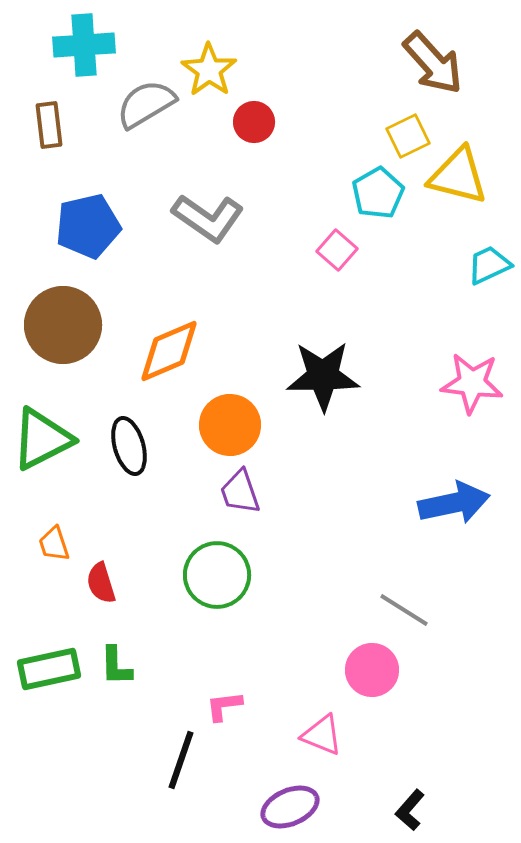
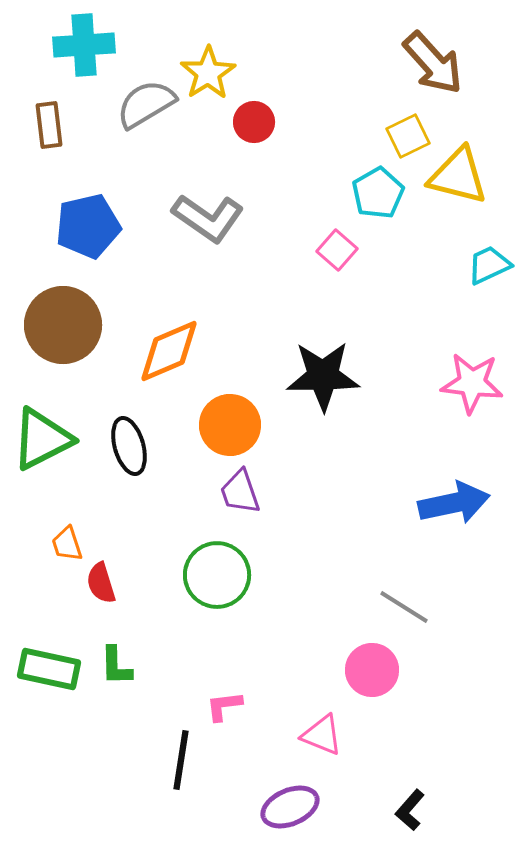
yellow star: moved 1 px left, 3 px down; rotated 4 degrees clockwise
orange trapezoid: moved 13 px right
gray line: moved 3 px up
green rectangle: rotated 24 degrees clockwise
black line: rotated 10 degrees counterclockwise
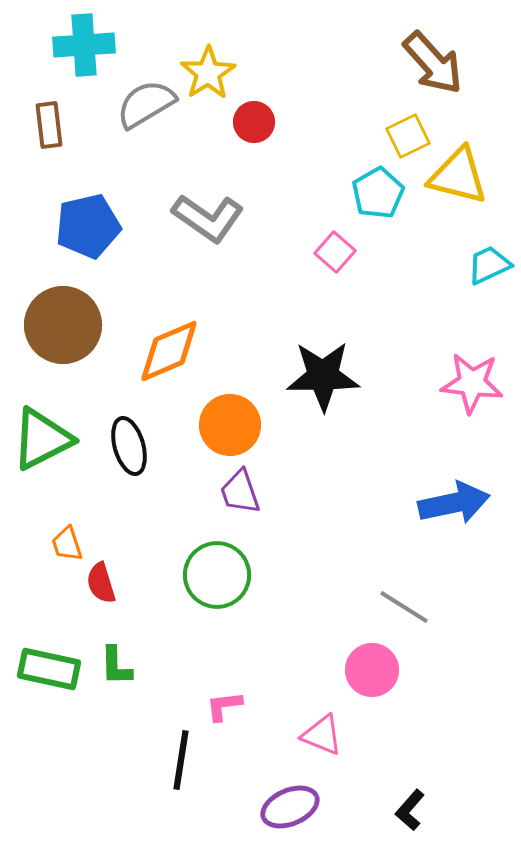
pink square: moved 2 px left, 2 px down
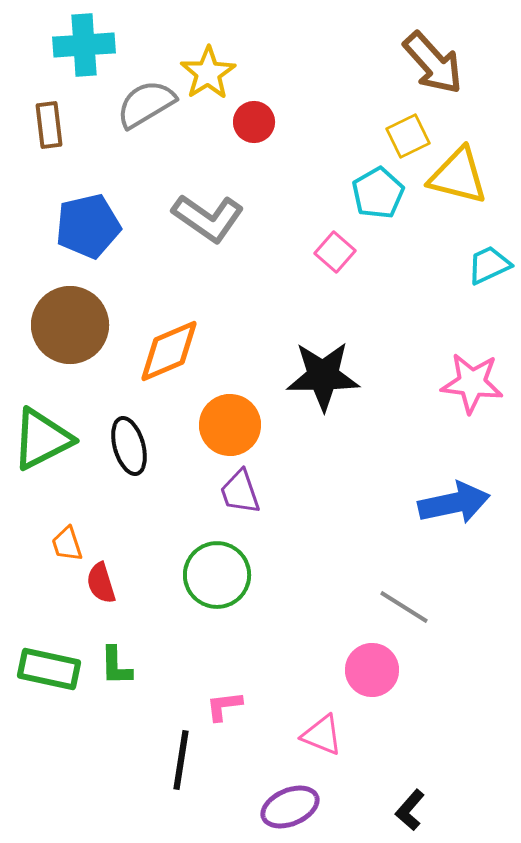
brown circle: moved 7 px right
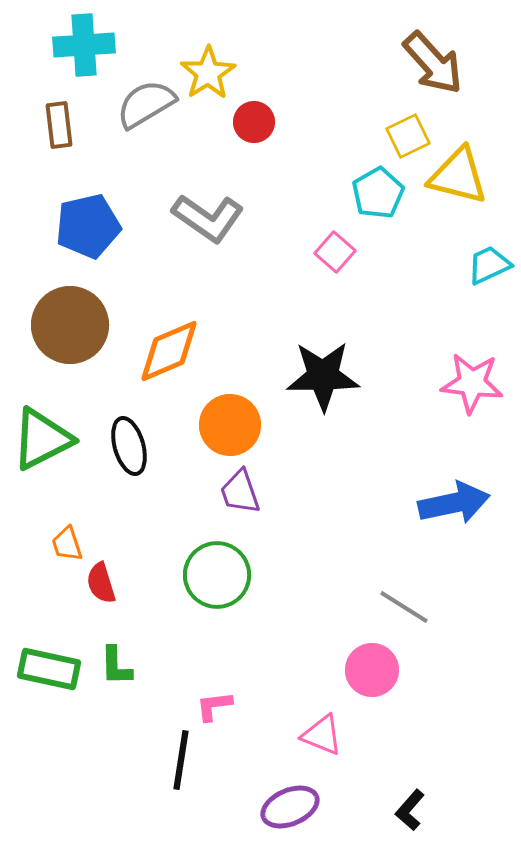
brown rectangle: moved 10 px right
pink L-shape: moved 10 px left
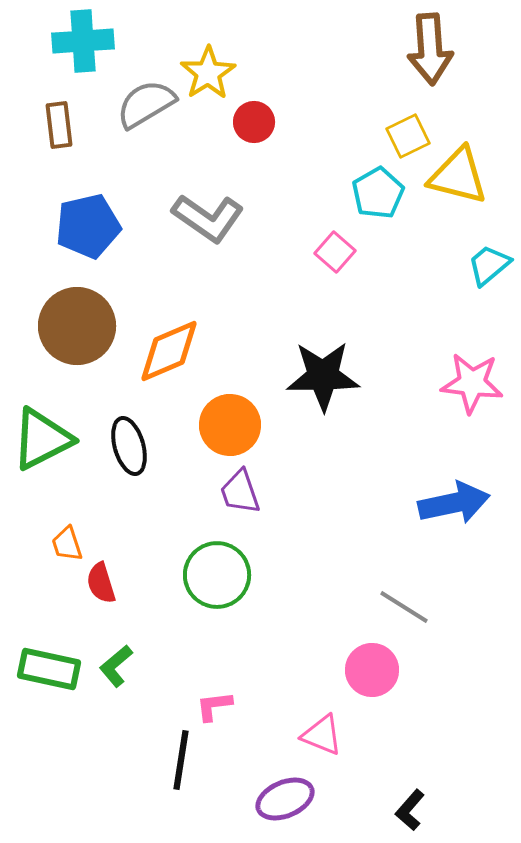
cyan cross: moved 1 px left, 4 px up
brown arrow: moved 3 px left, 14 px up; rotated 38 degrees clockwise
cyan trapezoid: rotated 15 degrees counterclockwise
brown circle: moved 7 px right, 1 px down
green L-shape: rotated 51 degrees clockwise
purple ellipse: moved 5 px left, 8 px up
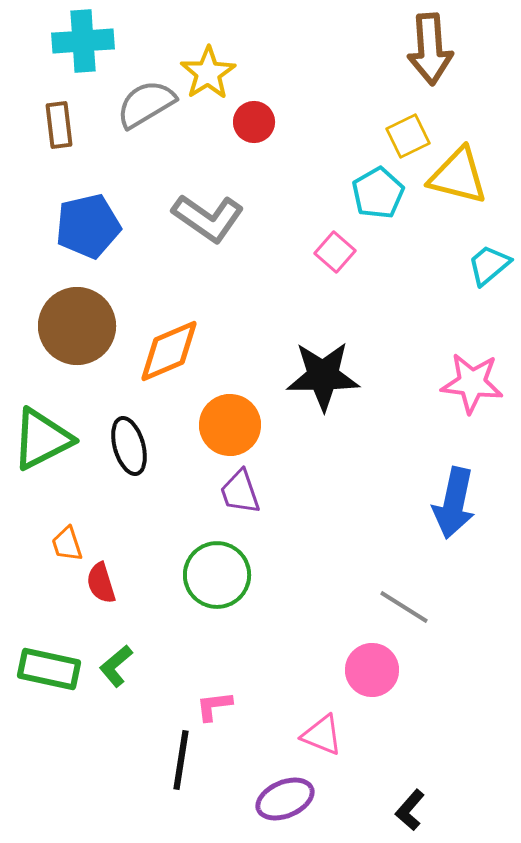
blue arrow: rotated 114 degrees clockwise
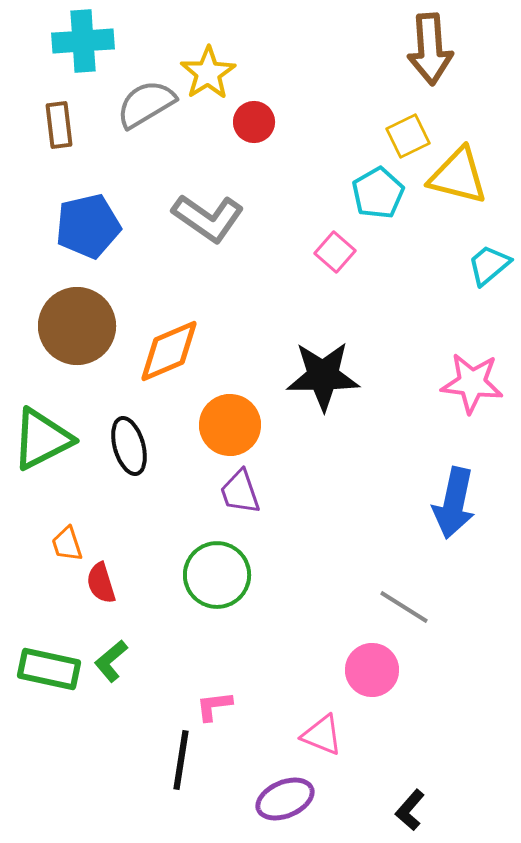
green L-shape: moved 5 px left, 5 px up
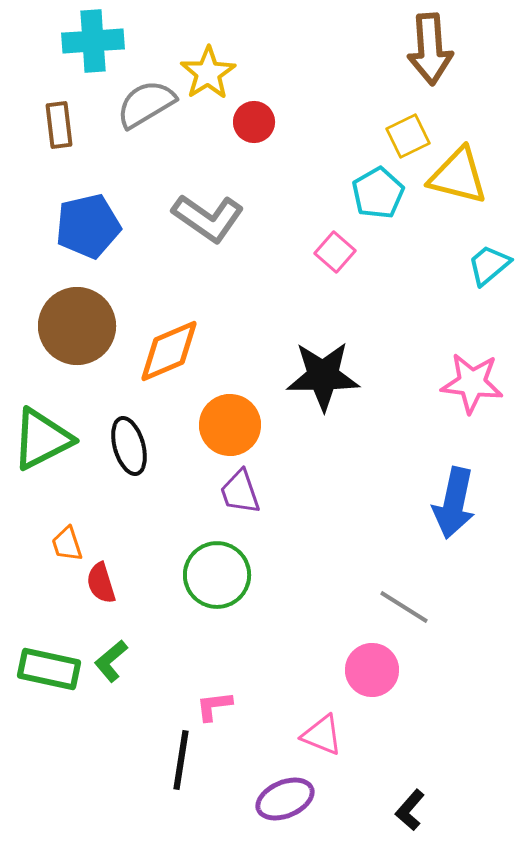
cyan cross: moved 10 px right
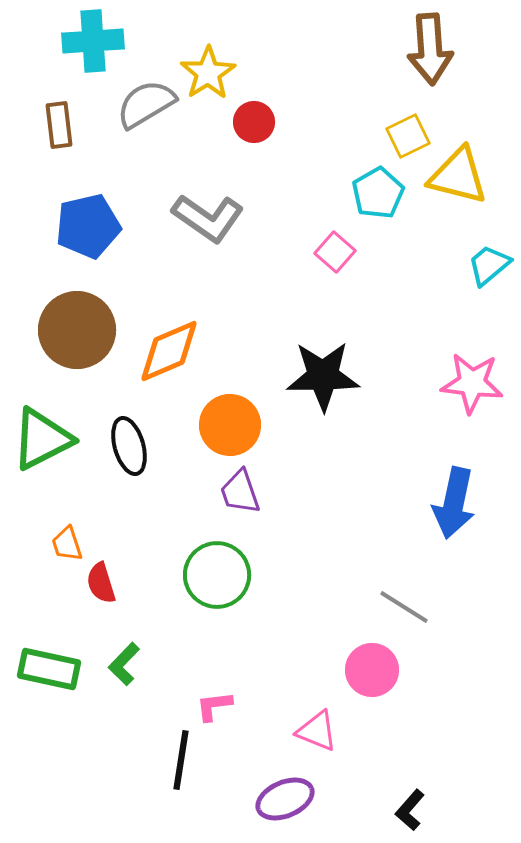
brown circle: moved 4 px down
green L-shape: moved 13 px right, 3 px down; rotated 6 degrees counterclockwise
pink triangle: moved 5 px left, 4 px up
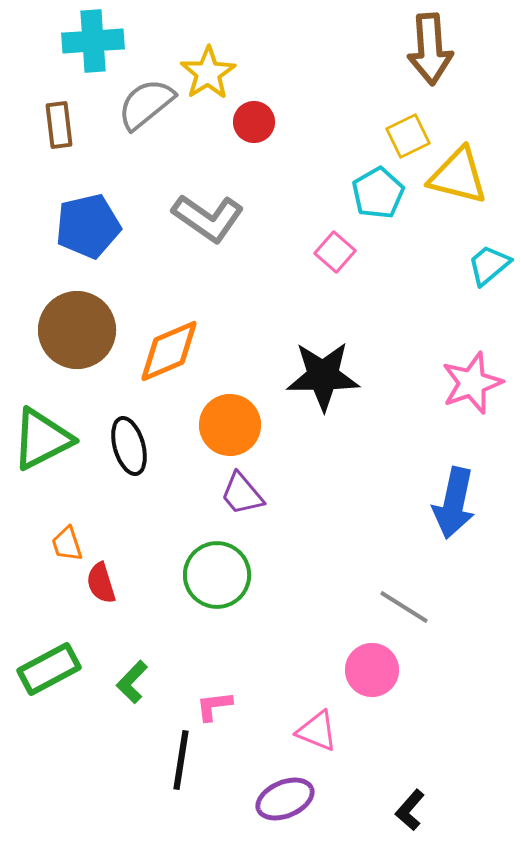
gray semicircle: rotated 8 degrees counterclockwise
pink star: rotated 26 degrees counterclockwise
purple trapezoid: moved 2 px right, 2 px down; rotated 21 degrees counterclockwise
green L-shape: moved 8 px right, 18 px down
green rectangle: rotated 40 degrees counterclockwise
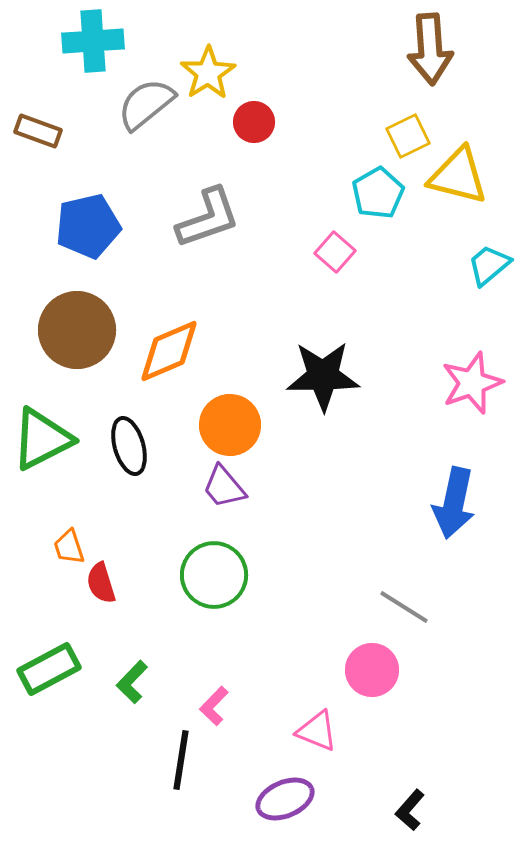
brown rectangle: moved 21 px left, 6 px down; rotated 63 degrees counterclockwise
gray L-shape: rotated 54 degrees counterclockwise
purple trapezoid: moved 18 px left, 7 px up
orange trapezoid: moved 2 px right, 3 px down
green circle: moved 3 px left
pink L-shape: rotated 39 degrees counterclockwise
